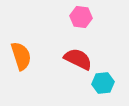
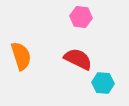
cyan hexagon: rotated 10 degrees clockwise
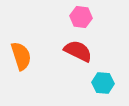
red semicircle: moved 8 px up
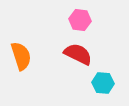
pink hexagon: moved 1 px left, 3 px down
red semicircle: moved 3 px down
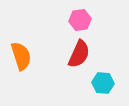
pink hexagon: rotated 15 degrees counterclockwise
red semicircle: moved 1 px right; rotated 88 degrees clockwise
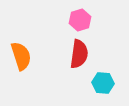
pink hexagon: rotated 10 degrees counterclockwise
red semicircle: rotated 16 degrees counterclockwise
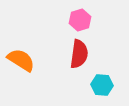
orange semicircle: moved 4 px down; rotated 40 degrees counterclockwise
cyan hexagon: moved 1 px left, 2 px down
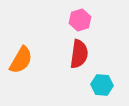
orange semicircle: rotated 88 degrees clockwise
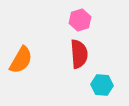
red semicircle: rotated 12 degrees counterclockwise
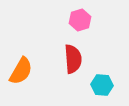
red semicircle: moved 6 px left, 5 px down
orange semicircle: moved 11 px down
